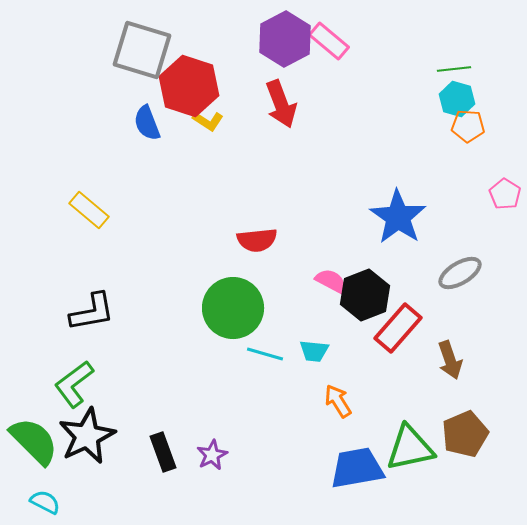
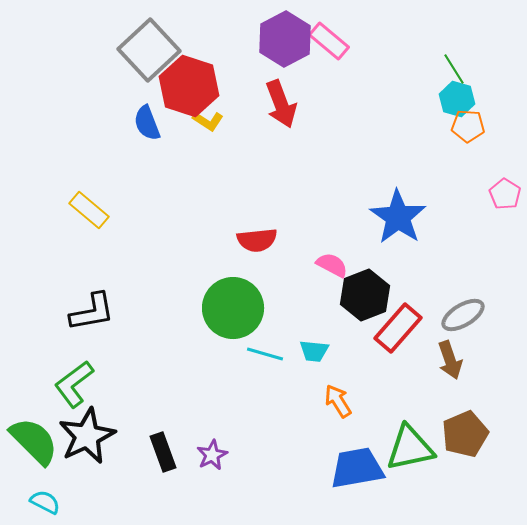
gray square: moved 7 px right; rotated 30 degrees clockwise
green line: rotated 64 degrees clockwise
gray ellipse: moved 3 px right, 42 px down
pink semicircle: moved 1 px right, 16 px up
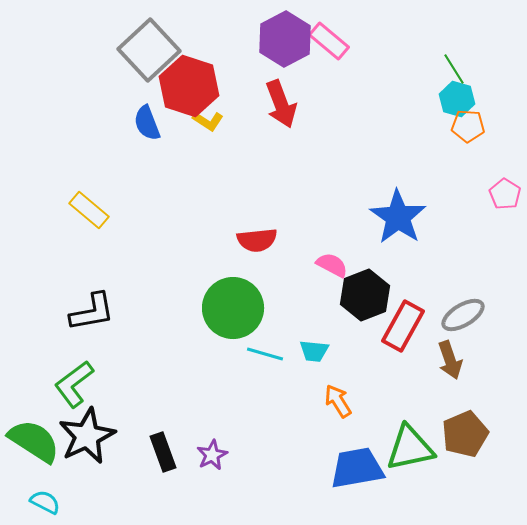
red rectangle: moved 5 px right, 2 px up; rotated 12 degrees counterclockwise
green semicircle: rotated 12 degrees counterclockwise
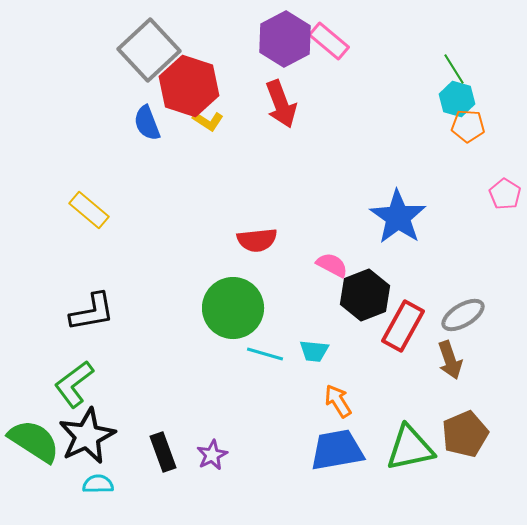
blue trapezoid: moved 20 px left, 18 px up
cyan semicircle: moved 53 px right, 18 px up; rotated 28 degrees counterclockwise
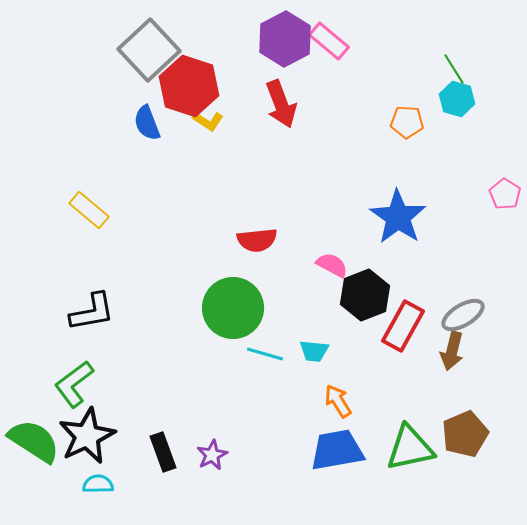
orange pentagon: moved 61 px left, 4 px up
brown arrow: moved 2 px right, 9 px up; rotated 33 degrees clockwise
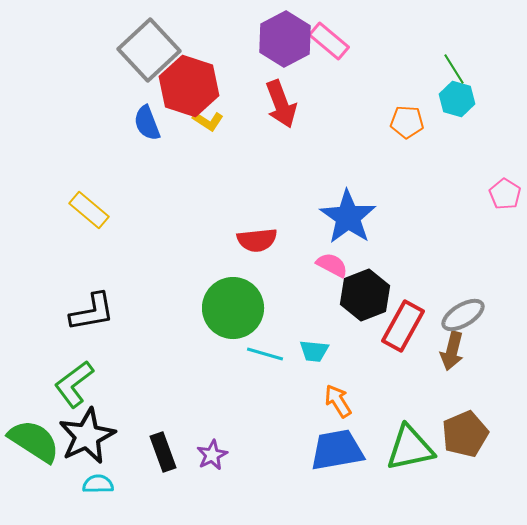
blue star: moved 50 px left
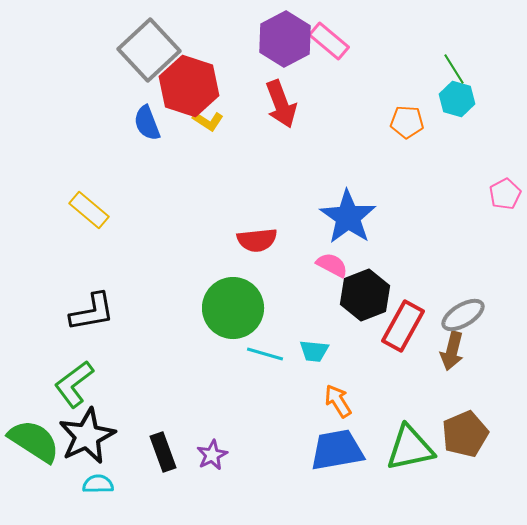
pink pentagon: rotated 12 degrees clockwise
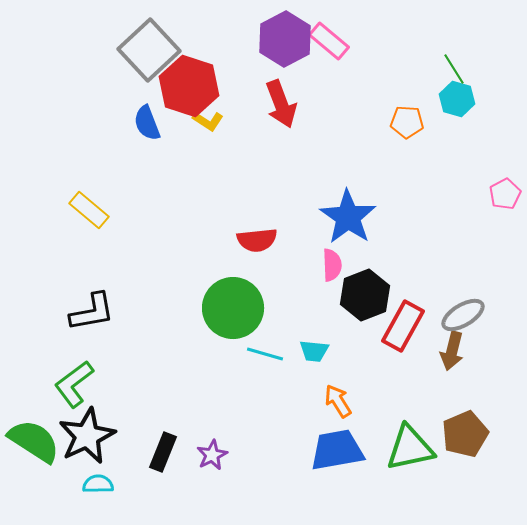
pink semicircle: rotated 60 degrees clockwise
black rectangle: rotated 42 degrees clockwise
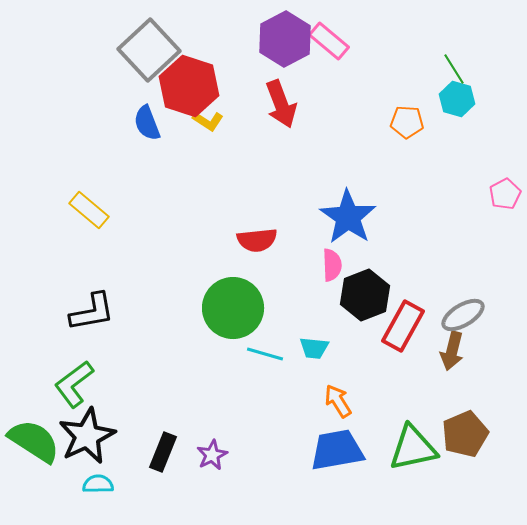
cyan trapezoid: moved 3 px up
green triangle: moved 3 px right
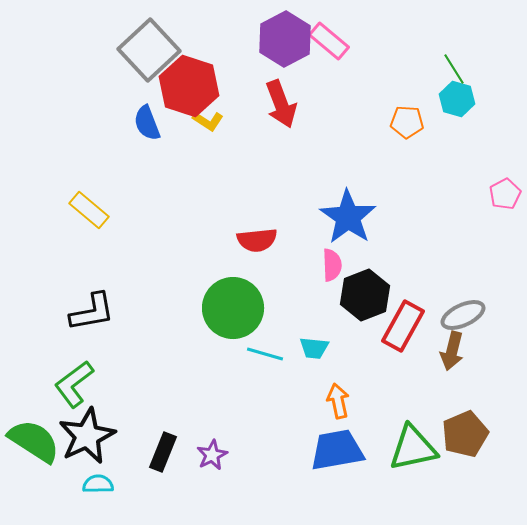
gray ellipse: rotated 6 degrees clockwise
orange arrow: rotated 20 degrees clockwise
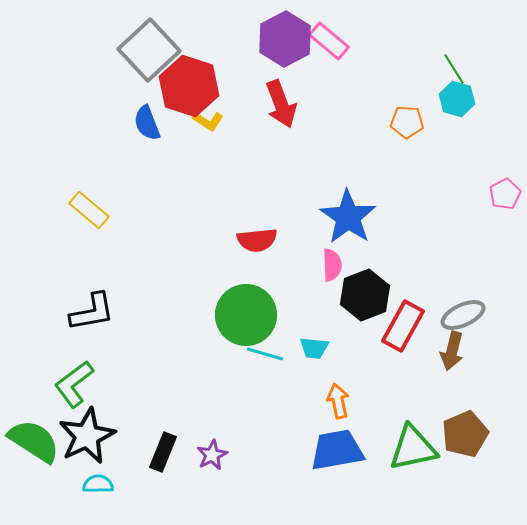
green circle: moved 13 px right, 7 px down
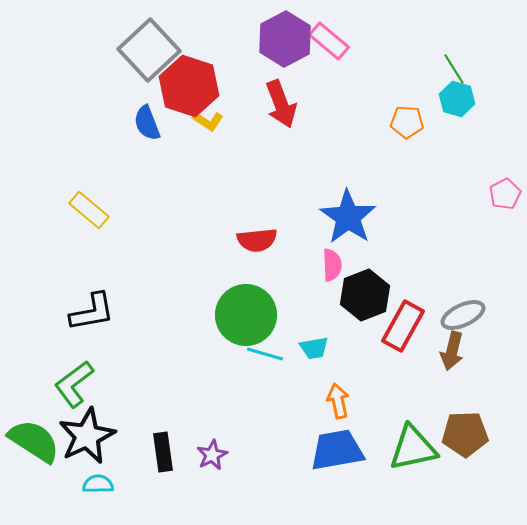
cyan trapezoid: rotated 16 degrees counterclockwise
brown pentagon: rotated 21 degrees clockwise
black rectangle: rotated 30 degrees counterclockwise
